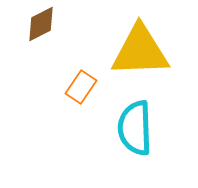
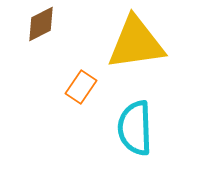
yellow triangle: moved 4 px left, 8 px up; rotated 6 degrees counterclockwise
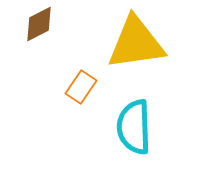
brown diamond: moved 2 px left
cyan semicircle: moved 1 px left, 1 px up
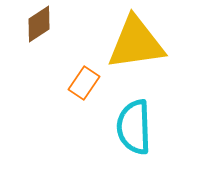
brown diamond: rotated 6 degrees counterclockwise
orange rectangle: moved 3 px right, 4 px up
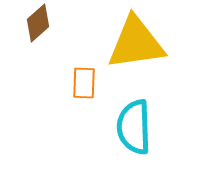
brown diamond: moved 1 px left, 1 px up; rotated 9 degrees counterclockwise
orange rectangle: rotated 32 degrees counterclockwise
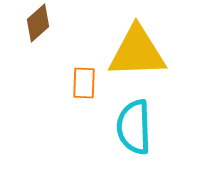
yellow triangle: moved 1 px right, 9 px down; rotated 6 degrees clockwise
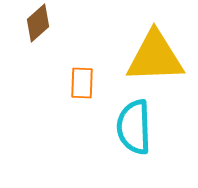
yellow triangle: moved 18 px right, 5 px down
orange rectangle: moved 2 px left
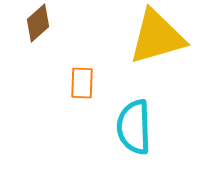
yellow triangle: moved 2 px right, 20 px up; rotated 14 degrees counterclockwise
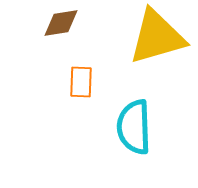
brown diamond: moved 23 px right; rotated 33 degrees clockwise
orange rectangle: moved 1 px left, 1 px up
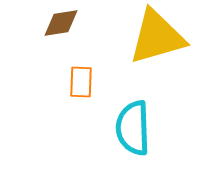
cyan semicircle: moved 1 px left, 1 px down
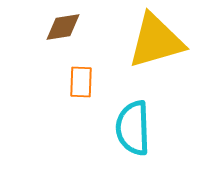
brown diamond: moved 2 px right, 4 px down
yellow triangle: moved 1 px left, 4 px down
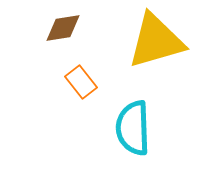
brown diamond: moved 1 px down
orange rectangle: rotated 40 degrees counterclockwise
